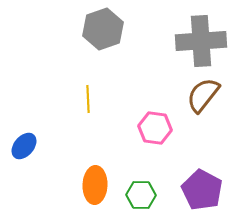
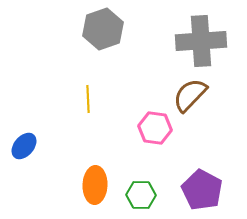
brown semicircle: moved 13 px left; rotated 6 degrees clockwise
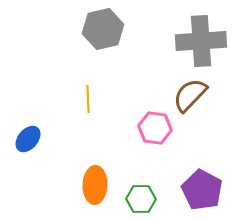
gray hexagon: rotated 6 degrees clockwise
blue ellipse: moved 4 px right, 7 px up
green hexagon: moved 4 px down
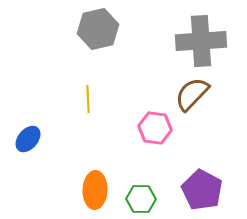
gray hexagon: moved 5 px left
brown semicircle: moved 2 px right, 1 px up
orange ellipse: moved 5 px down
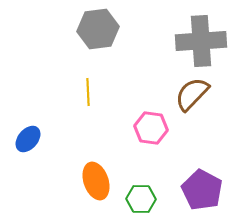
gray hexagon: rotated 6 degrees clockwise
yellow line: moved 7 px up
pink hexagon: moved 4 px left
orange ellipse: moved 1 px right, 9 px up; rotated 21 degrees counterclockwise
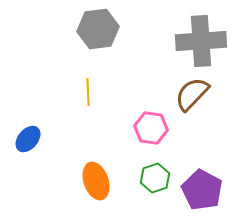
green hexagon: moved 14 px right, 21 px up; rotated 20 degrees counterclockwise
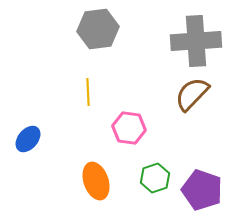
gray cross: moved 5 px left
pink hexagon: moved 22 px left
purple pentagon: rotated 9 degrees counterclockwise
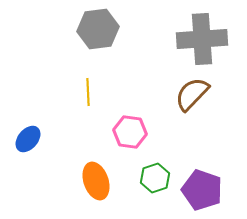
gray cross: moved 6 px right, 2 px up
pink hexagon: moved 1 px right, 4 px down
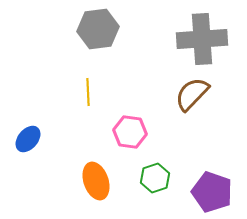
purple pentagon: moved 10 px right, 2 px down
